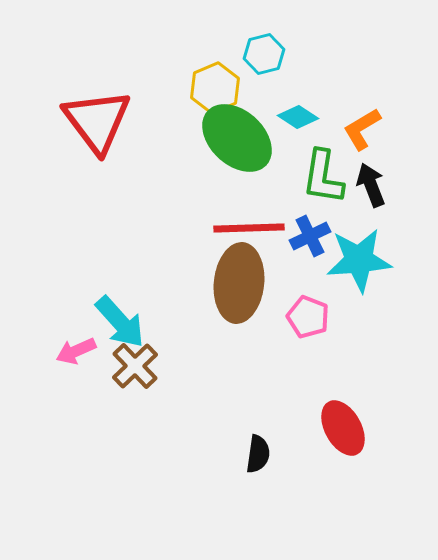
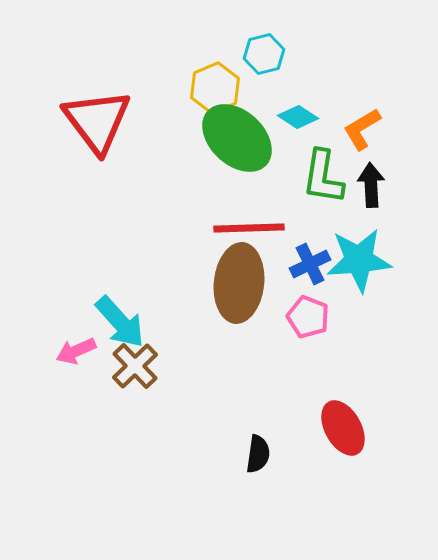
black arrow: rotated 18 degrees clockwise
blue cross: moved 28 px down
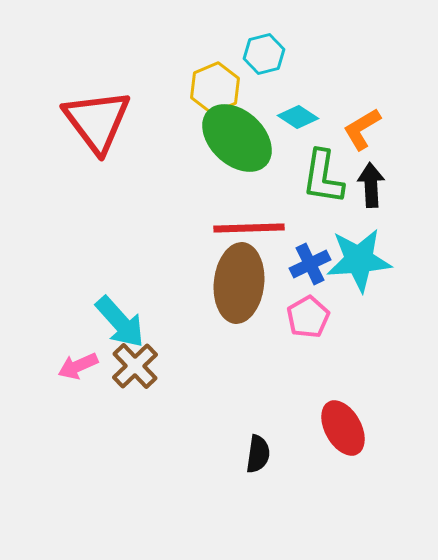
pink pentagon: rotated 21 degrees clockwise
pink arrow: moved 2 px right, 15 px down
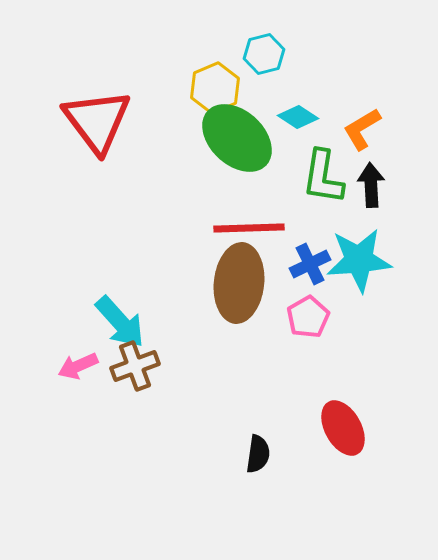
brown cross: rotated 24 degrees clockwise
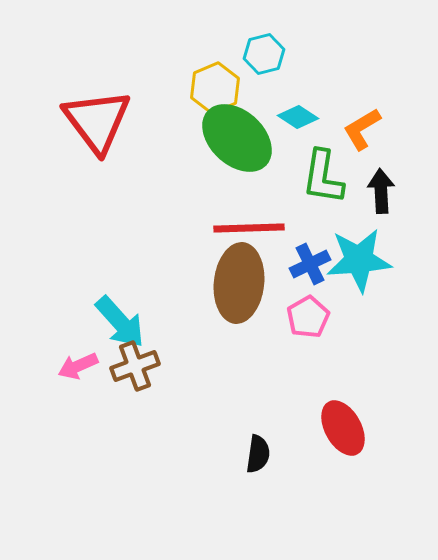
black arrow: moved 10 px right, 6 px down
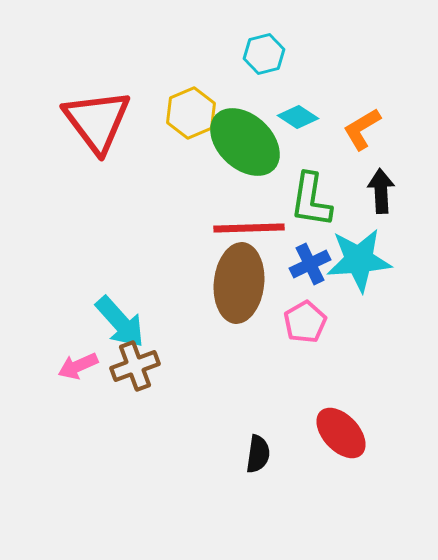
yellow hexagon: moved 24 px left, 25 px down
green ellipse: moved 8 px right, 4 px down
green L-shape: moved 12 px left, 23 px down
pink pentagon: moved 3 px left, 5 px down
red ellipse: moved 2 px left, 5 px down; rotated 14 degrees counterclockwise
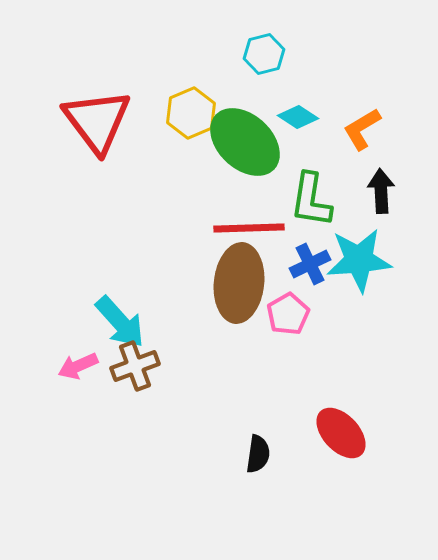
pink pentagon: moved 17 px left, 8 px up
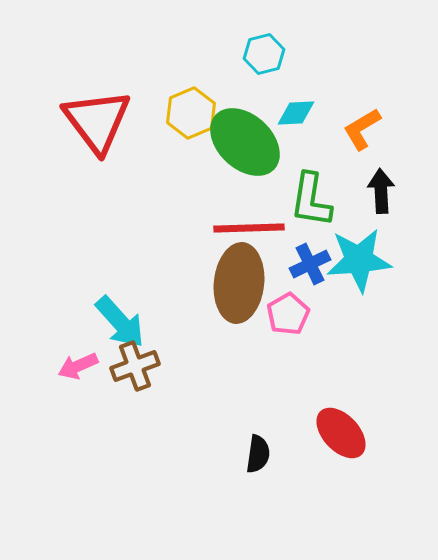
cyan diamond: moved 2 px left, 4 px up; rotated 36 degrees counterclockwise
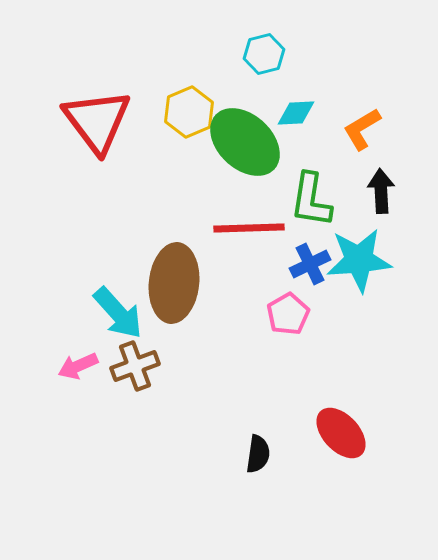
yellow hexagon: moved 2 px left, 1 px up
brown ellipse: moved 65 px left
cyan arrow: moved 2 px left, 9 px up
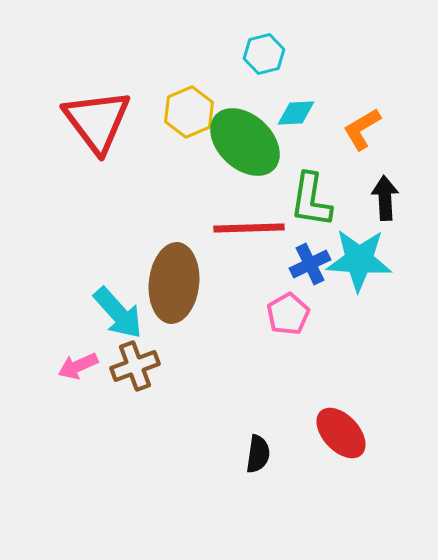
black arrow: moved 4 px right, 7 px down
cyan star: rotated 8 degrees clockwise
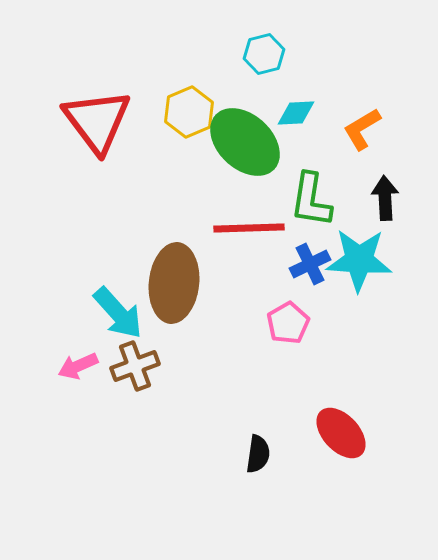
pink pentagon: moved 9 px down
